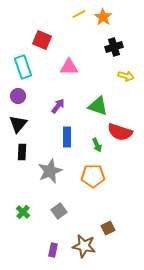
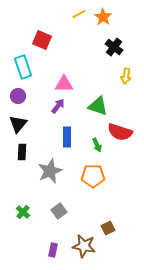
black cross: rotated 36 degrees counterclockwise
pink triangle: moved 5 px left, 17 px down
yellow arrow: rotated 84 degrees clockwise
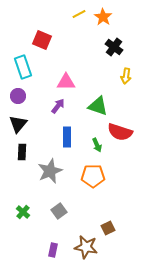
pink triangle: moved 2 px right, 2 px up
brown star: moved 2 px right, 1 px down
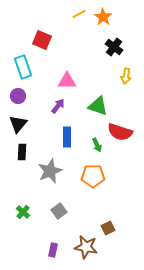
pink triangle: moved 1 px right, 1 px up
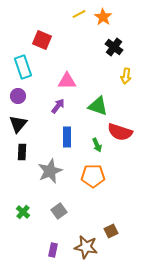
brown square: moved 3 px right, 3 px down
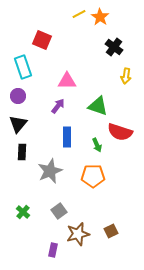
orange star: moved 3 px left
brown star: moved 8 px left, 13 px up; rotated 25 degrees counterclockwise
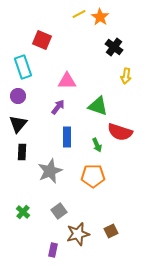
purple arrow: moved 1 px down
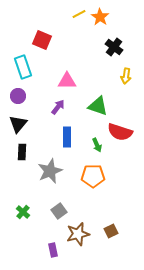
purple rectangle: rotated 24 degrees counterclockwise
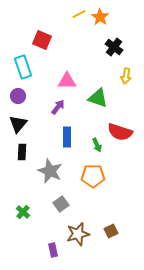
green triangle: moved 8 px up
gray star: rotated 25 degrees counterclockwise
gray square: moved 2 px right, 7 px up
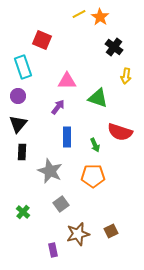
green arrow: moved 2 px left
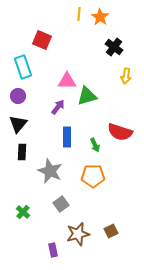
yellow line: rotated 56 degrees counterclockwise
green triangle: moved 11 px left, 2 px up; rotated 35 degrees counterclockwise
